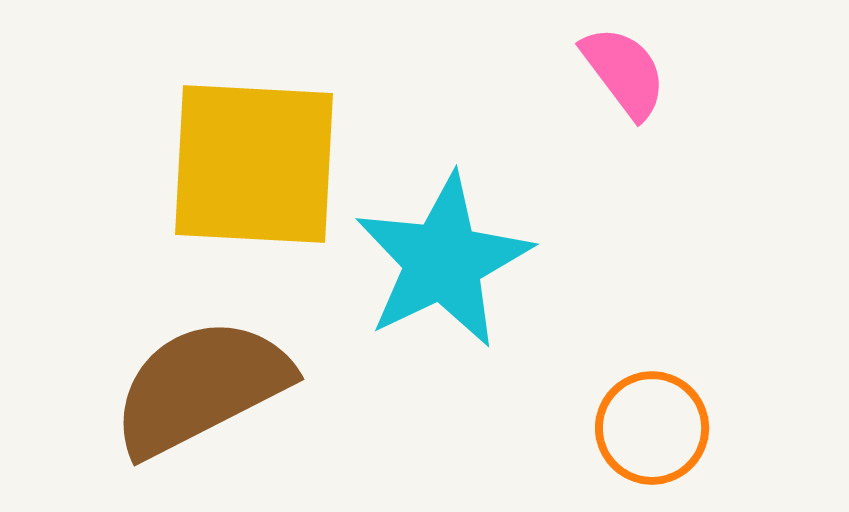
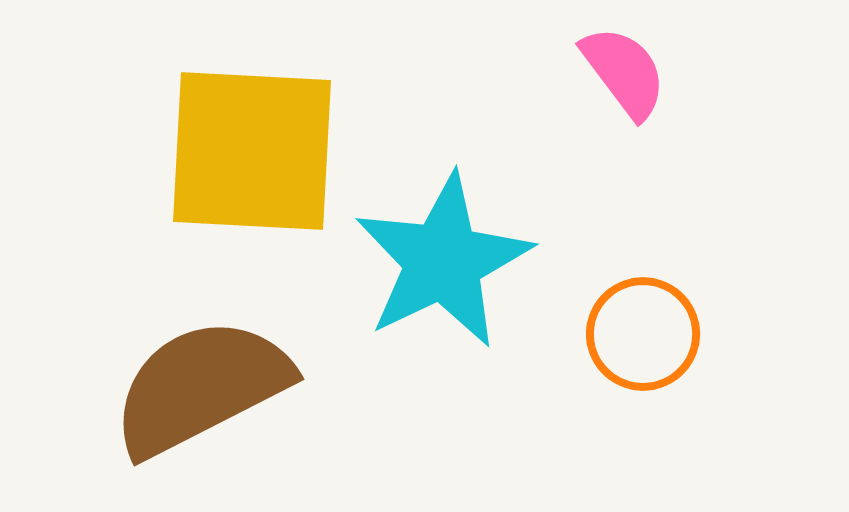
yellow square: moved 2 px left, 13 px up
orange circle: moved 9 px left, 94 px up
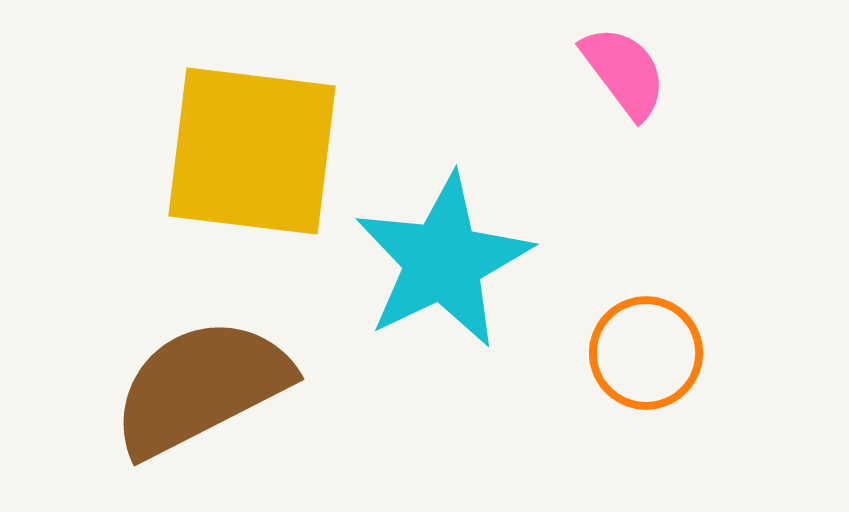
yellow square: rotated 4 degrees clockwise
orange circle: moved 3 px right, 19 px down
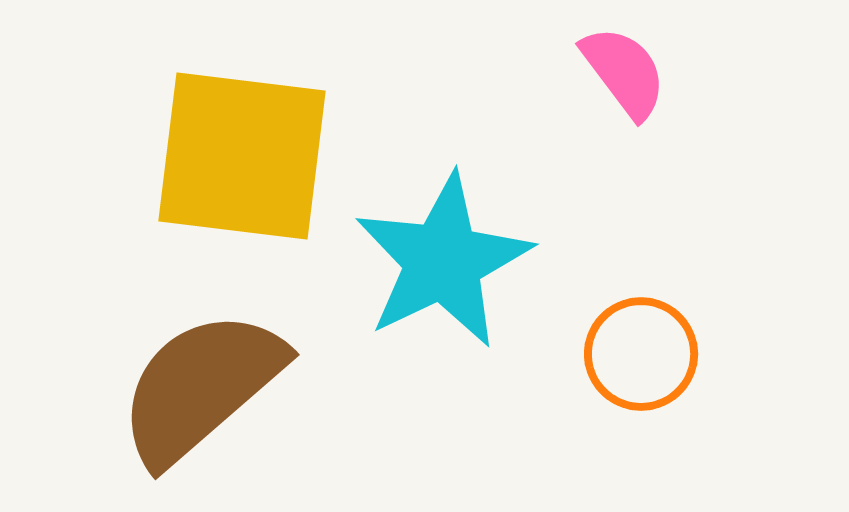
yellow square: moved 10 px left, 5 px down
orange circle: moved 5 px left, 1 px down
brown semicircle: rotated 14 degrees counterclockwise
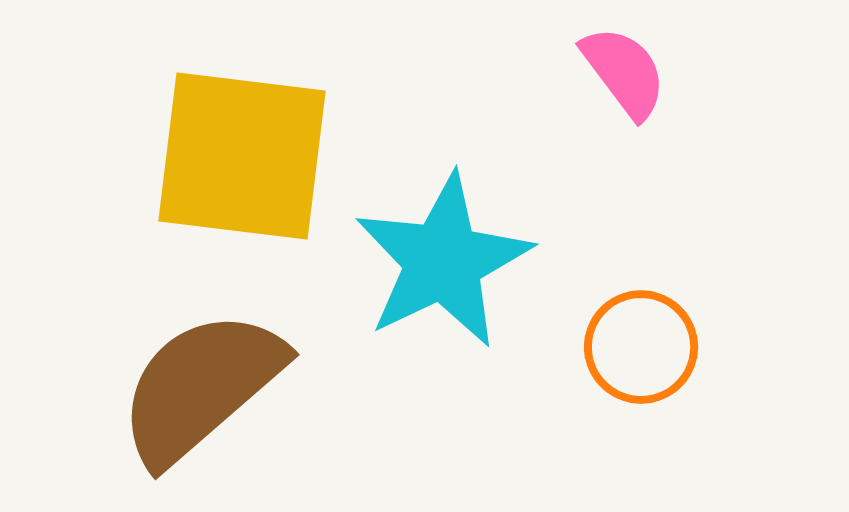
orange circle: moved 7 px up
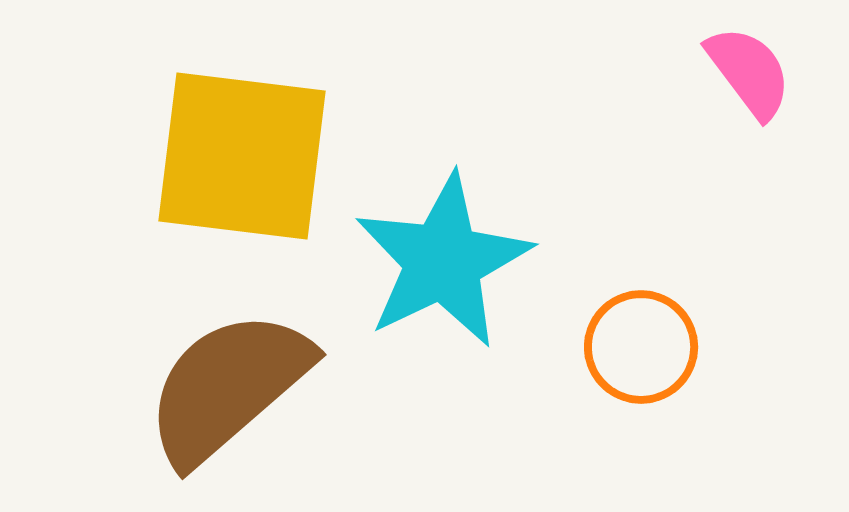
pink semicircle: moved 125 px right
brown semicircle: moved 27 px right
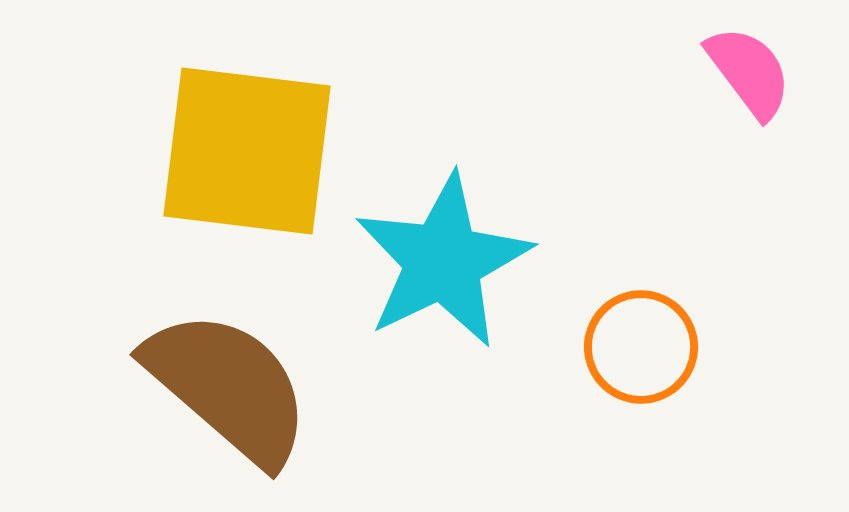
yellow square: moved 5 px right, 5 px up
brown semicircle: rotated 82 degrees clockwise
